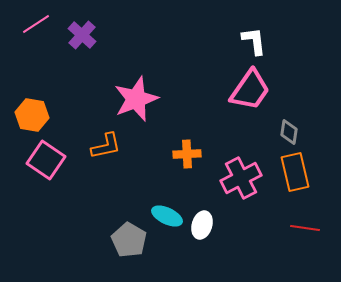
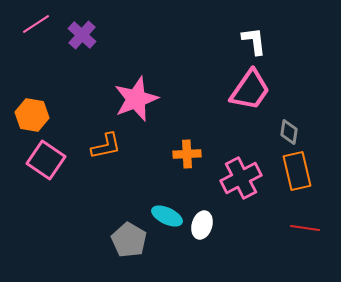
orange rectangle: moved 2 px right, 1 px up
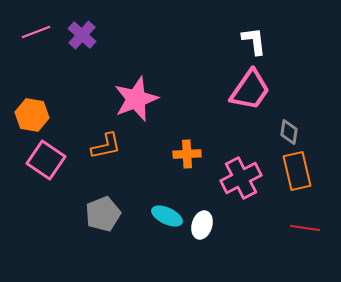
pink line: moved 8 px down; rotated 12 degrees clockwise
gray pentagon: moved 26 px left, 26 px up; rotated 20 degrees clockwise
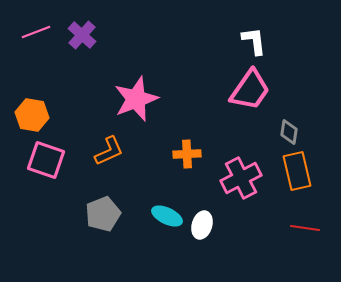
orange L-shape: moved 3 px right, 5 px down; rotated 12 degrees counterclockwise
pink square: rotated 15 degrees counterclockwise
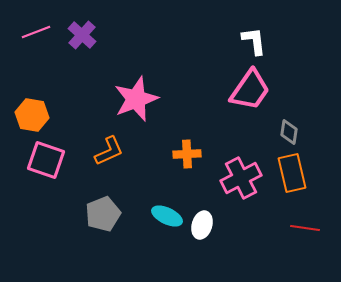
orange rectangle: moved 5 px left, 2 px down
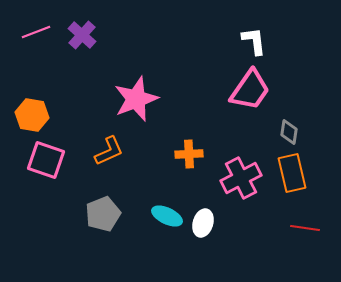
orange cross: moved 2 px right
white ellipse: moved 1 px right, 2 px up
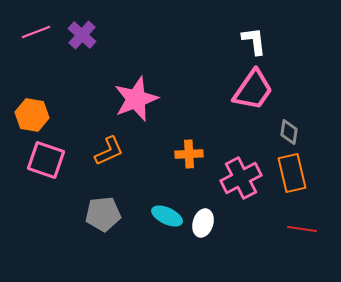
pink trapezoid: moved 3 px right
gray pentagon: rotated 16 degrees clockwise
red line: moved 3 px left, 1 px down
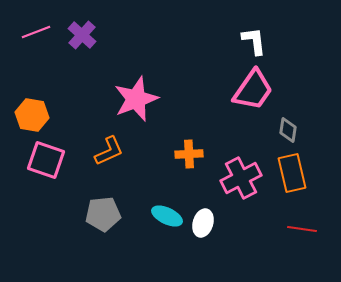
gray diamond: moved 1 px left, 2 px up
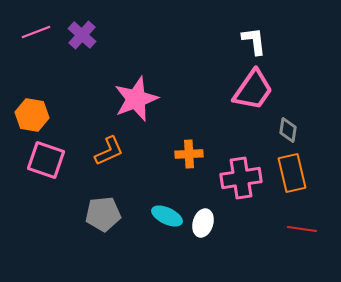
pink cross: rotated 18 degrees clockwise
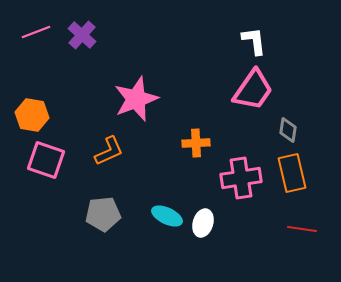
orange cross: moved 7 px right, 11 px up
